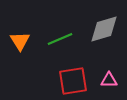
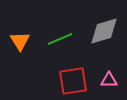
gray diamond: moved 2 px down
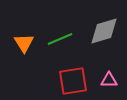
orange triangle: moved 4 px right, 2 px down
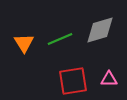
gray diamond: moved 4 px left, 1 px up
pink triangle: moved 1 px up
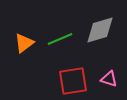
orange triangle: rotated 25 degrees clockwise
pink triangle: rotated 18 degrees clockwise
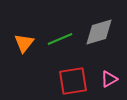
gray diamond: moved 1 px left, 2 px down
orange triangle: rotated 15 degrees counterclockwise
pink triangle: rotated 48 degrees counterclockwise
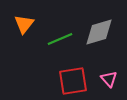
orange triangle: moved 19 px up
pink triangle: rotated 42 degrees counterclockwise
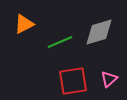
orange triangle: rotated 25 degrees clockwise
green line: moved 3 px down
pink triangle: rotated 30 degrees clockwise
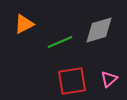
gray diamond: moved 2 px up
red square: moved 1 px left
